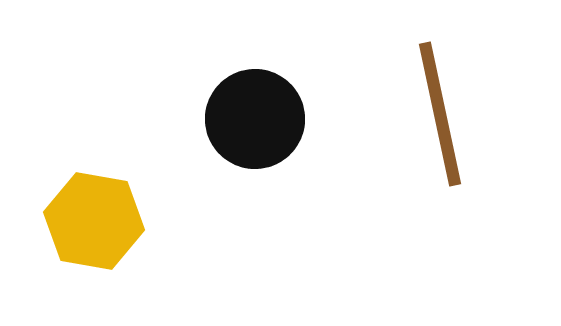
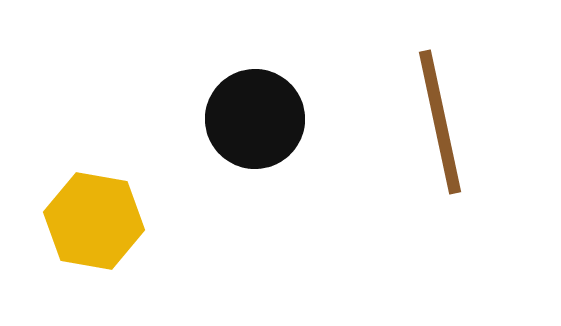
brown line: moved 8 px down
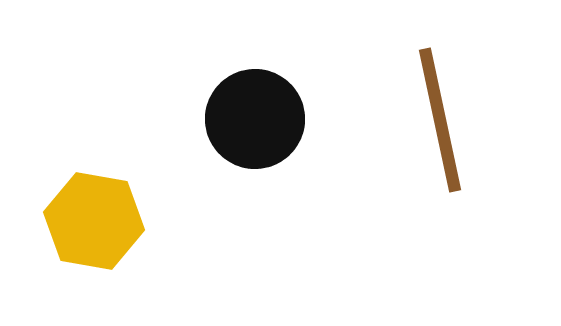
brown line: moved 2 px up
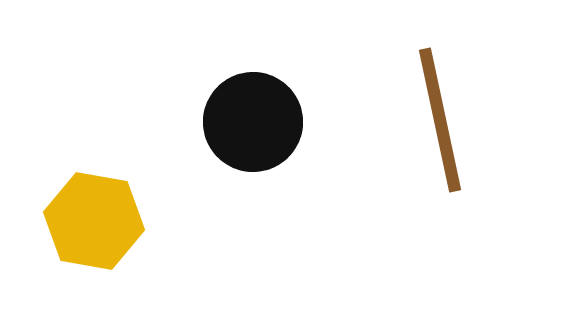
black circle: moved 2 px left, 3 px down
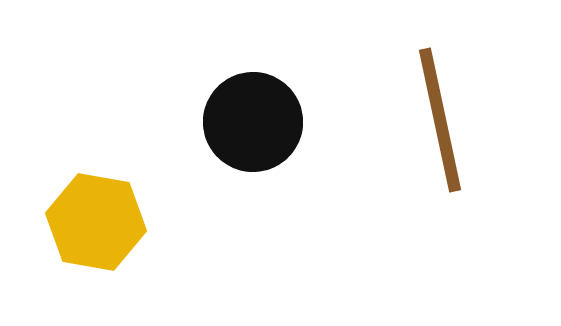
yellow hexagon: moved 2 px right, 1 px down
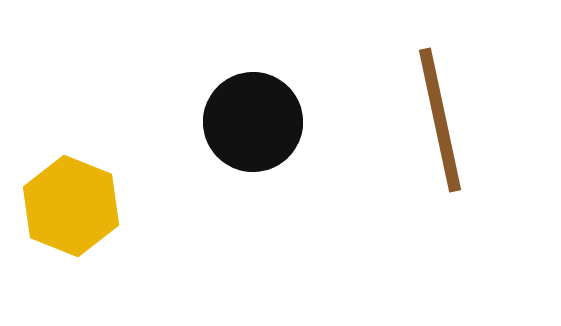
yellow hexagon: moved 25 px left, 16 px up; rotated 12 degrees clockwise
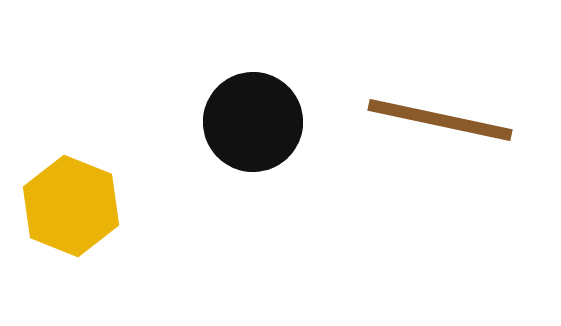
brown line: rotated 66 degrees counterclockwise
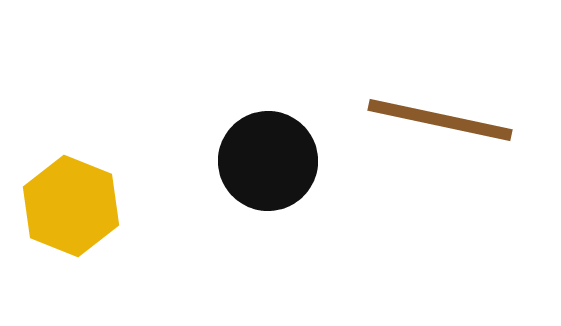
black circle: moved 15 px right, 39 px down
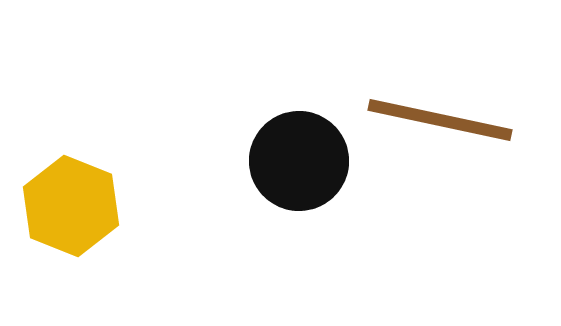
black circle: moved 31 px right
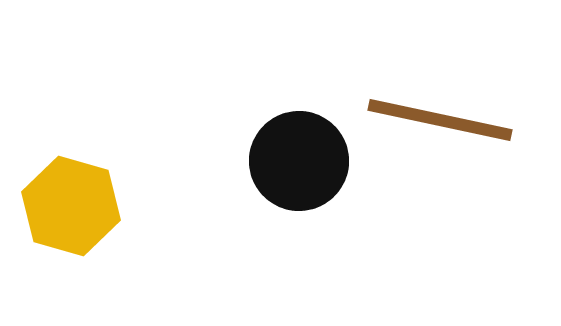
yellow hexagon: rotated 6 degrees counterclockwise
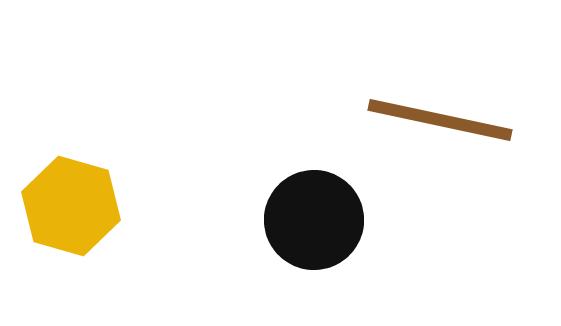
black circle: moved 15 px right, 59 px down
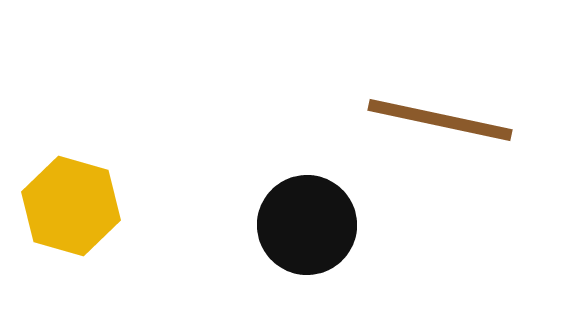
black circle: moved 7 px left, 5 px down
